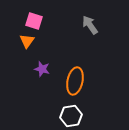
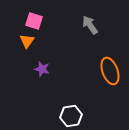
orange ellipse: moved 35 px right, 10 px up; rotated 32 degrees counterclockwise
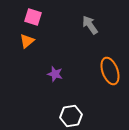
pink square: moved 1 px left, 4 px up
orange triangle: rotated 14 degrees clockwise
purple star: moved 13 px right, 5 px down
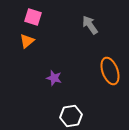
purple star: moved 1 px left, 4 px down
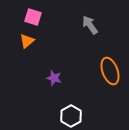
white hexagon: rotated 20 degrees counterclockwise
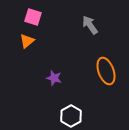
orange ellipse: moved 4 px left
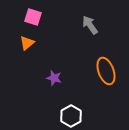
orange triangle: moved 2 px down
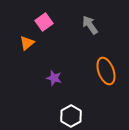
pink square: moved 11 px right, 5 px down; rotated 36 degrees clockwise
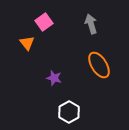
gray arrow: moved 1 px right, 1 px up; rotated 18 degrees clockwise
orange triangle: rotated 28 degrees counterclockwise
orange ellipse: moved 7 px left, 6 px up; rotated 12 degrees counterclockwise
white hexagon: moved 2 px left, 4 px up
